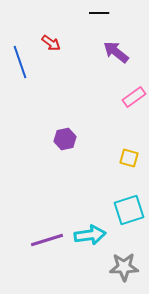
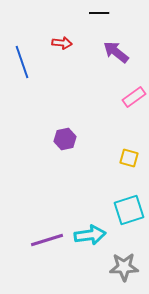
red arrow: moved 11 px right; rotated 30 degrees counterclockwise
blue line: moved 2 px right
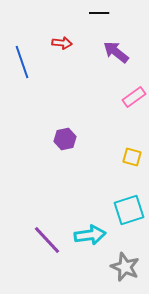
yellow square: moved 3 px right, 1 px up
purple line: rotated 64 degrees clockwise
gray star: moved 1 px right; rotated 24 degrees clockwise
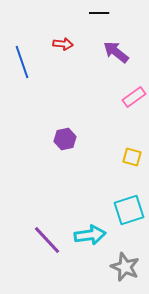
red arrow: moved 1 px right, 1 px down
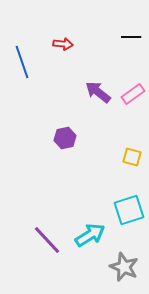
black line: moved 32 px right, 24 px down
purple arrow: moved 18 px left, 40 px down
pink rectangle: moved 1 px left, 3 px up
purple hexagon: moved 1 px up
cyan arrow: rotated 24 degrees counterclockwise
gray star: moved 1 px left
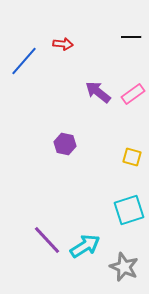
blue line: moved 2 px right, 1 px up; rotated 60 degrees clockwise
purple hexagon: moved 6 px down; rotated 25 degrees clockwise
cyan arrow: moved 5 px left, 11 px down
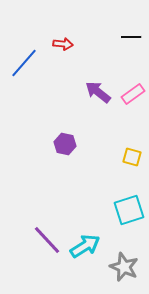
blue line: moved 2 px down
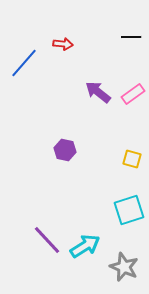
purple hexagon: moved 6 px down
yellow square: moved 2 px down
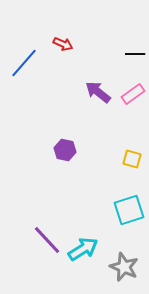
black line: moved 4 px right, 17 px down
red arrow: rotated 18 degrees clockwise
cyan arrow: moved 2 px left, 3 px down
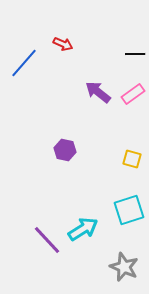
cyan arrow: moved 20 px up
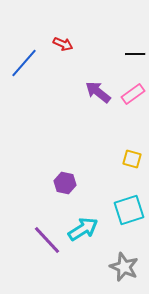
purple hexagon: moved 33 px down
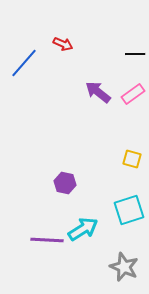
purple line: rotated 44 degrees counterclockwise
